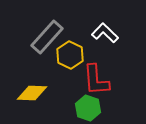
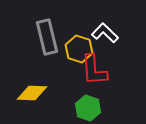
gray rectangle: rotated 56 degrees counterclockwise
yellow hexagon: moved 9 px right, 6 px up; rotated 8 degrees counterclockwise
red L-shape: moved 2 px left, 10 px up
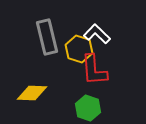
white L-shape: moved 8 px left, 1 px down
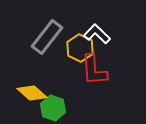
gray rectangle: rotated 52 degrees clockwise
yellow hexagon: moved 1 px right, 1 px up; rotated 8 degrees clockwise
yellow diamond: rotated 40 degrees clockwise
green hexagon: moved 35 px left
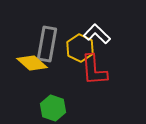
gray rectangle: moved 7 px down; rotated 28 degrees counterclockwise
yellow diamond: moved 30 px up
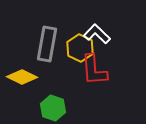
yellow diamond: moved 10 px left, 14 px down; rotated 16 degrees counterclockwise
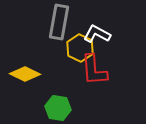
white L-shape: rotated 16 degrees counterclockwise
gray rectangle: moved 12 px right, 22 px up
yellow diamond: moved 3 px right, 3 px up
green hexagon: moved 5 px right; rotated 10 degrees counterclockwise
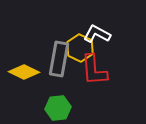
gray rectangle: moved 37 px down
yellow diamond: moved 1 px left, 2 px up
green hexagon: rotated 15 degrees counterclockwise
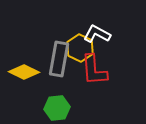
green hexagon: moved 1 px left
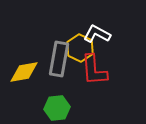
yellow diamond: rotated 36 degrees counterclockwise
